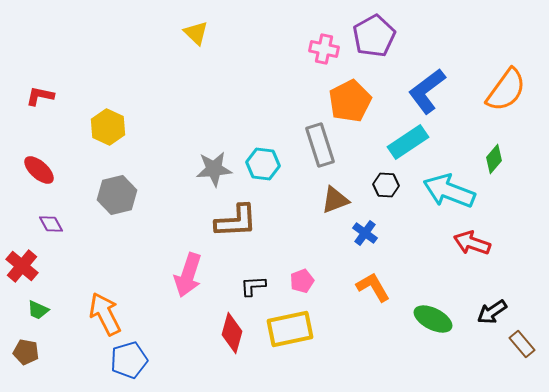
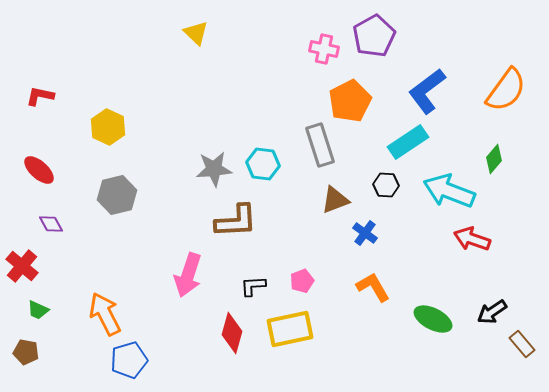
red arrow: moved 4 px up
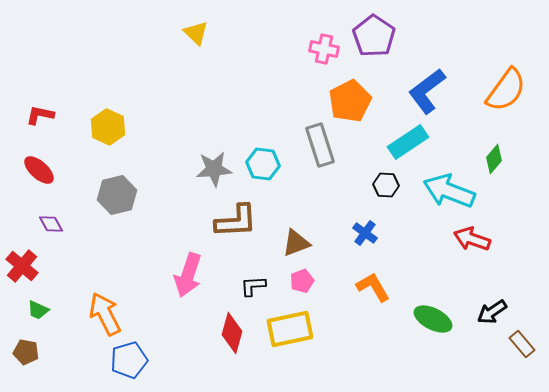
purple pentagon: rotated 9 degrees counterclockwise
red L-shape: moved 19 px down
brown triangle: moved 39 px left, 43 px down
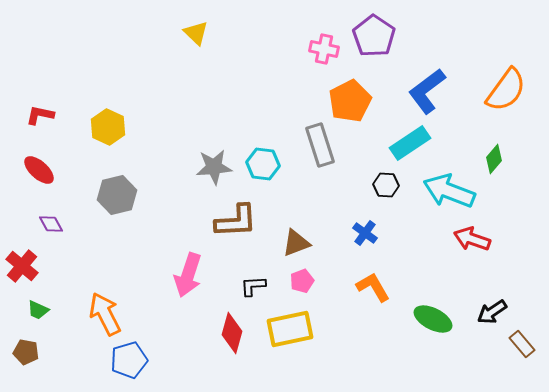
cyan rectangle: moved 2 px right, 1 px down
gray star: moved 2 px up
